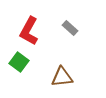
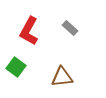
green square: moved 3 px left, 5 px down
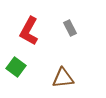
gray rectangle: rotated 21 degrees clockwise
brown triangle: moved 1 px right, 1 px down
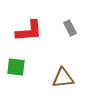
red L-shape: rotated 124 degrees counterclockwise
green square: rotated 30 degrees counterclockwise
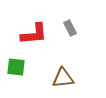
red L-shape: moved 5 px right, 3 px down
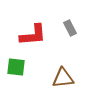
red L-shape: moved 1 px left, 1 px down
